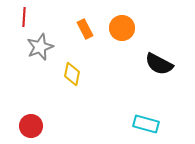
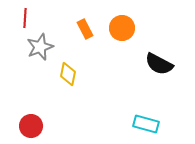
red line: moved 1 px right, 1 px down
yellow diamond: moved 4 px left
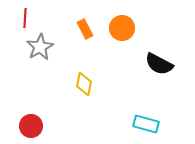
gray star: rotated 8 degrees counterclockwise
yellow diamond: moved 16 px right, 10 px down
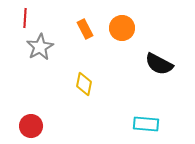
cyan rectangle: rotated 10 degrees counterclockwise
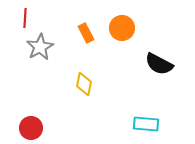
orange rectangle: moved 1 px right, 4 px down
red circle: moved 2 px down
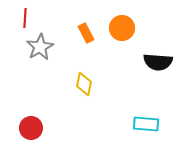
black semicircle: moved 1 px left, 2 px up; rotated 24 degrees counterclockwise
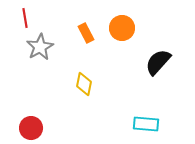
red line: rotated 12 degrees counterclockwise
black semicircle: rotated 128 degrees clockwise
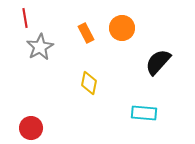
yellow diamond: moved 5 px right, 1 px up
cyan rectangle: moved 2 px left, 11 px up
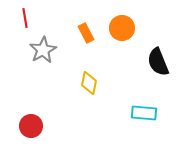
gray star: moved 3 px right, 3 px down
black semicircle: rotated 64 degrees counterclockwise
red circle: moved 2 px up
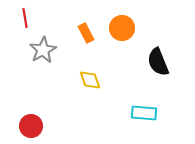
yellow diamond: moved 1 px right, 3 px up; rotated 30 degrees counterclockwise
